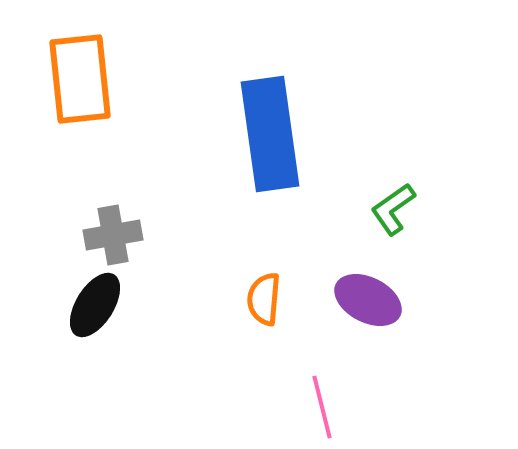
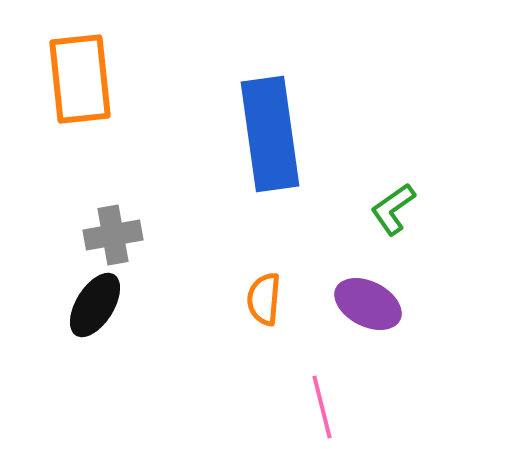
purple ellipse: moved 4 px down
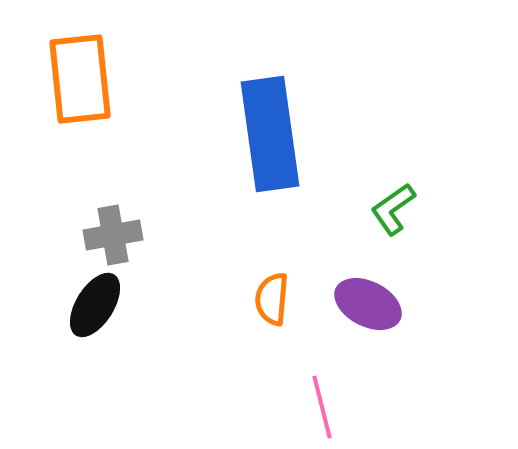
orange semicircle: moved 8 px right
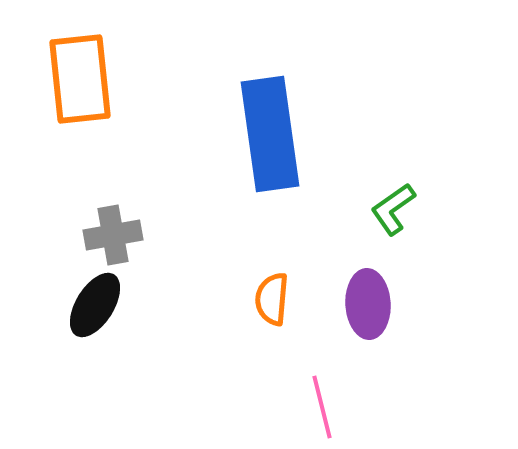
purple ellipse: rotated 60 degrees clockwise
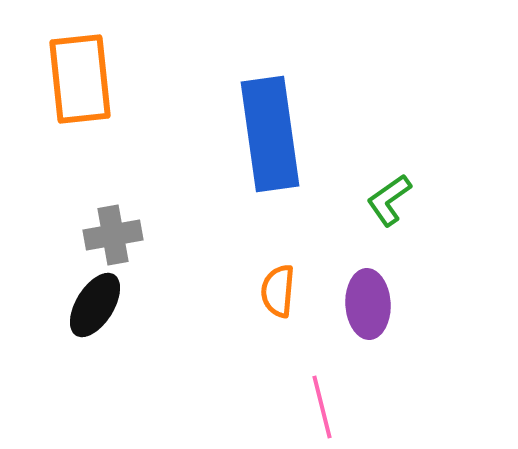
green L-shape: moved 4 px left, 9 px up
orange semicircle: moved 6 px right, 8 px up
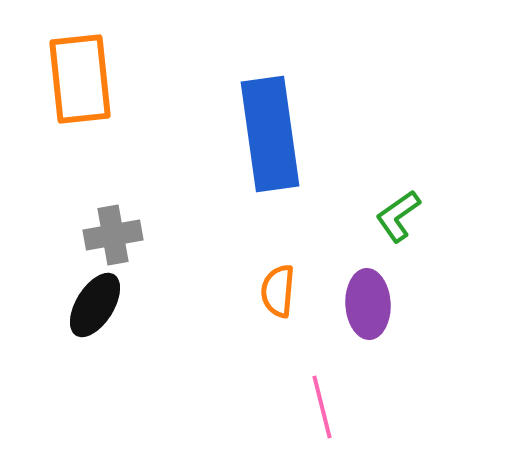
green L-shape: moved 9 px right, 16 px down
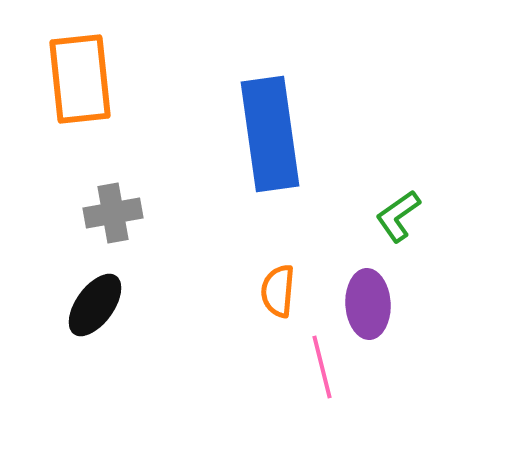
gray cross: moved 22 px up
black ellipse: rotated 4 degrees clockwise
pink line: moved 40 px up
